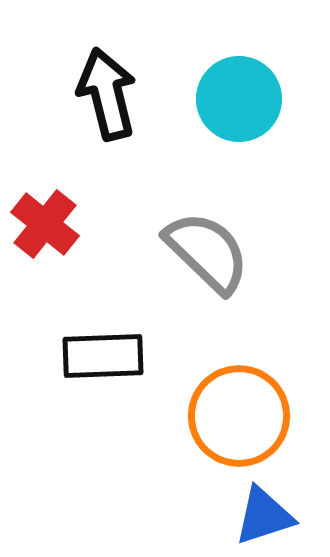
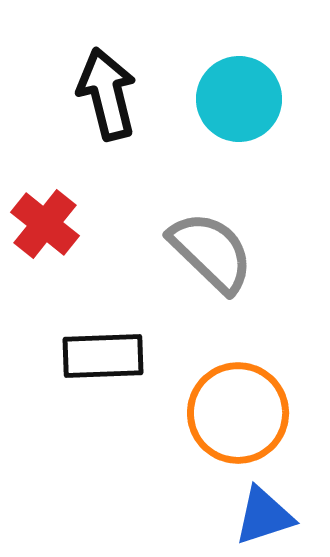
gray semicircle: moved 4 px right
orange circle: moved 1 px left, 3 px up
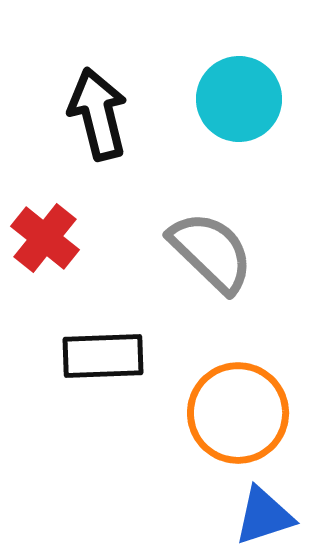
black arrow: moved 9 px left, 20 px down
red cross: moved 14 px down
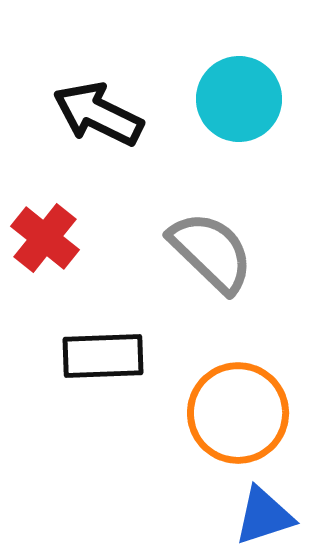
black arrow: rotated 50 degrees counterclockwise
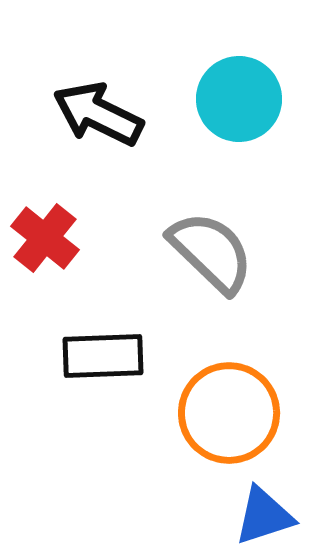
orange circle: moved 9 px left
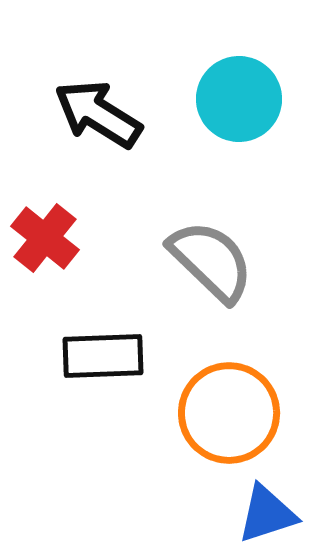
black arrow: rotated 6 degrees clockwise
gray semicircle: moved 9 px down
blue triangle: moved 3 px right, 2 px up
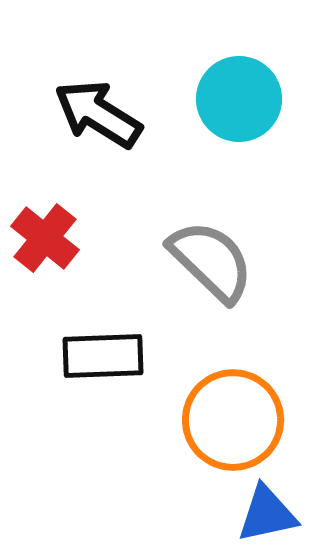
orange circle: moved 4 px right, 7 px down
blue triangle: rotated 6 degrees clockwise
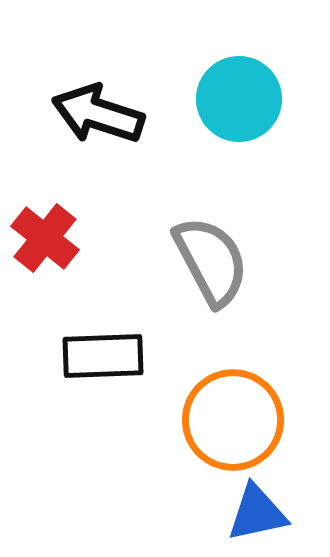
black arrow: rotated 14 degrees counterclockwise
gray semicircle: rotated 18 degrees clockwise
blue triangle: moved 10 px left, 1 px up
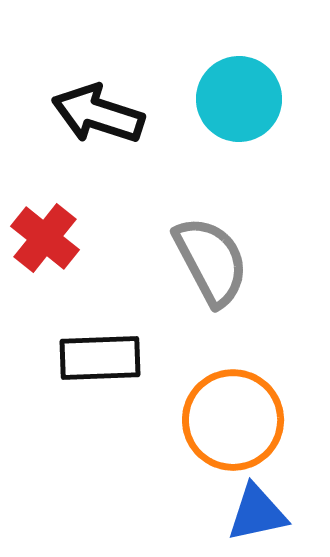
black rectangle: moved 3 px left, 2 px down
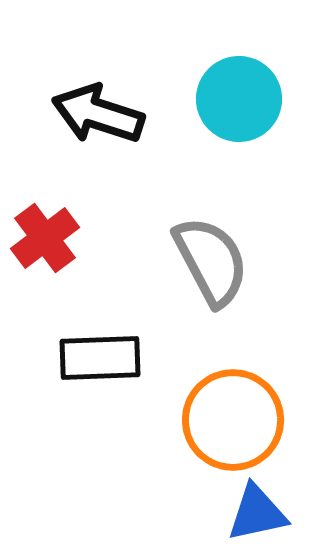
red cross: rotated 14 degrees clockwise
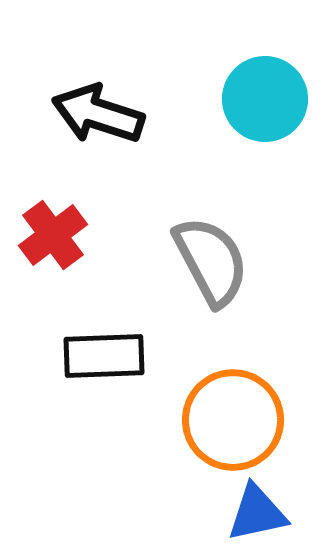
cyan circle: moved 26 px right
red cross: moved 8 px right, 3 px up
black rectangle: moved 4 px right, 2 px up
